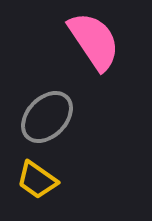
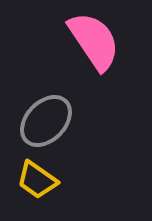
gray ellipse: moved 1 px left, 4 px down
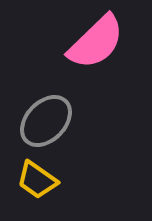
pink semicircle: moved 2 px right, 1 px down; rotated 80 degrees clockwise
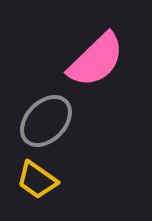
pink semicircle: moved 18 px down
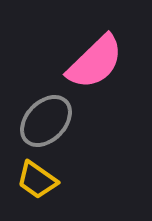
pink semicircle: moved 1 px left, 2 px down
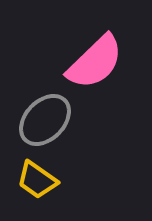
gray ellipse: moved 1 px left, 1 px up
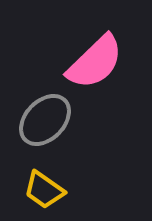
yellow trapezoid: moved 7 px right, 10 px down
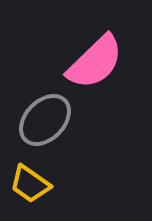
yellow trapezoid: moved 14 px left, 6 px up
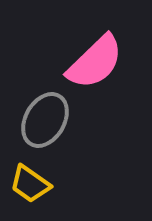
gray ellipse: rotated 14 degrees counterclockwise
